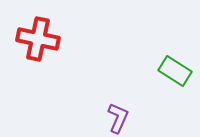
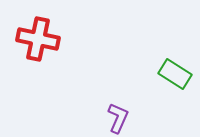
green rectangle: moved 3 px down
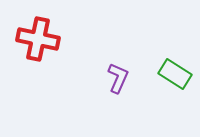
purple L-shape: moved 40 px up
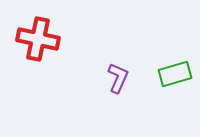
green rectangle: rotated 48 degrees counterclockwise
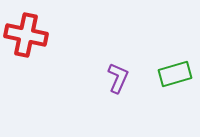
red cross: moved 12 px left, 4 px up
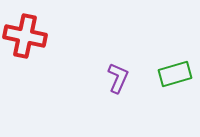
red cross: moved 1 px left, 1 px down
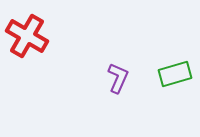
red cross: moved 2 px right; rotated 18 degrees clockwise
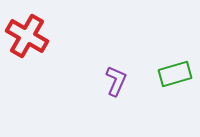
purple L-shape: moved 2 px left, 3 px down
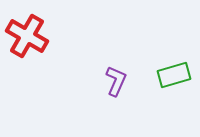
green rectangle: moved 1 px left, 1 px down
